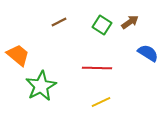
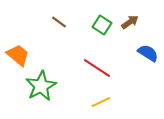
brown line: rotated 63 degrees clockwise
red line: rotated 32 degrees clockwise
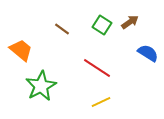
brown line: moved 3 px right, 7 px down
orange trapezoid: moved 3 px right, 5 px up
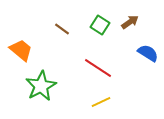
green square: moved 2 px left
red line: moved 1 px right
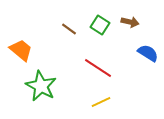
brown arrow: rotated 48 degrees clockwise
brown line: moved 7 px right
green star: rotated 16 degrees counterclockwise
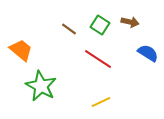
red line: moved 9 px up
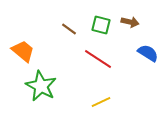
green square: moved 1 px right; rotated 18 degrees counterclockwise
orange trapezoid: moved 2 px right, 1 px down
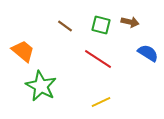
brown line: moved 4 px left, 3 px up
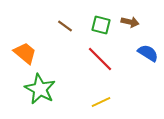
orange trapezoid: moved 2 px right, 2 px down
red line: moved 2 px right; rotated 12 degrees clockwise
green star: moved 1 px left, 3 px down
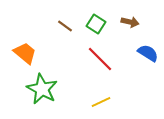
green square: moved 5 px left, 1 px up; rotated 18 degrees clockwise
green star: moved 2 px right
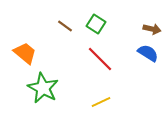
brown arrow: moved 22 px right, 7 px down
green star: moved 1 px right, 1 px up
